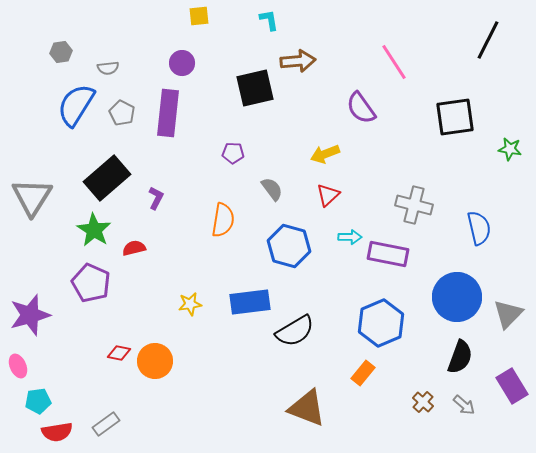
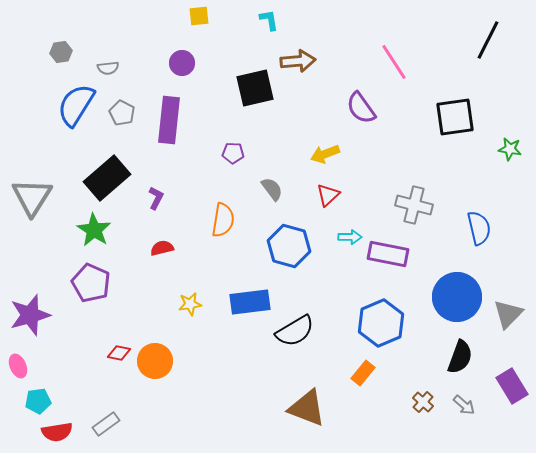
purple rectangle at (168, 113): moved 1 px right, 7 px down
red semicircle at (134, 248): moved 28 px right
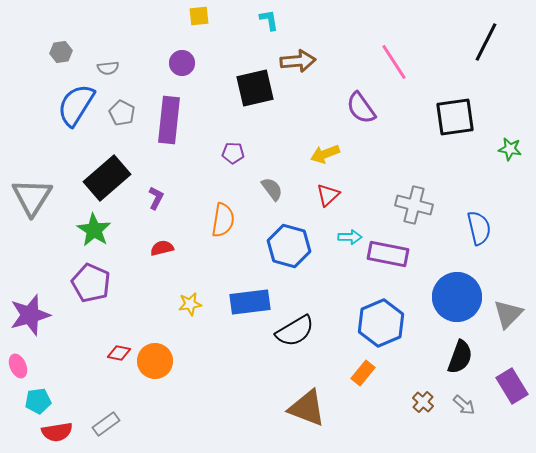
black line at (488, 40): moved 2 px left, 2 px down
